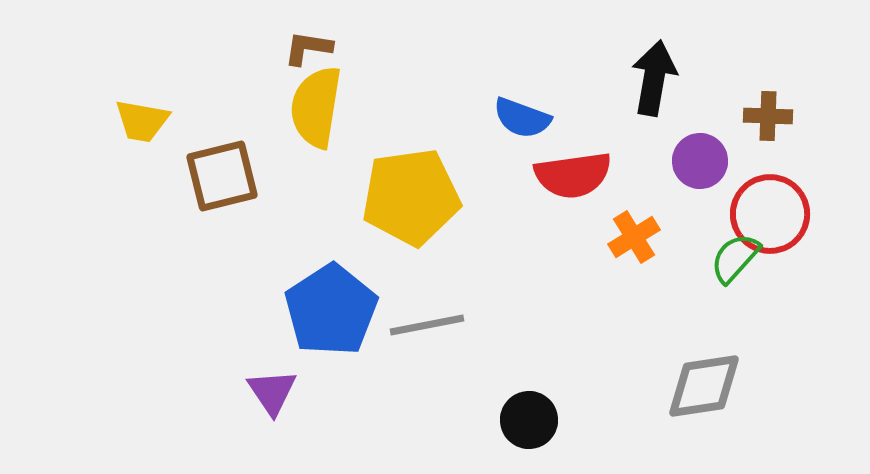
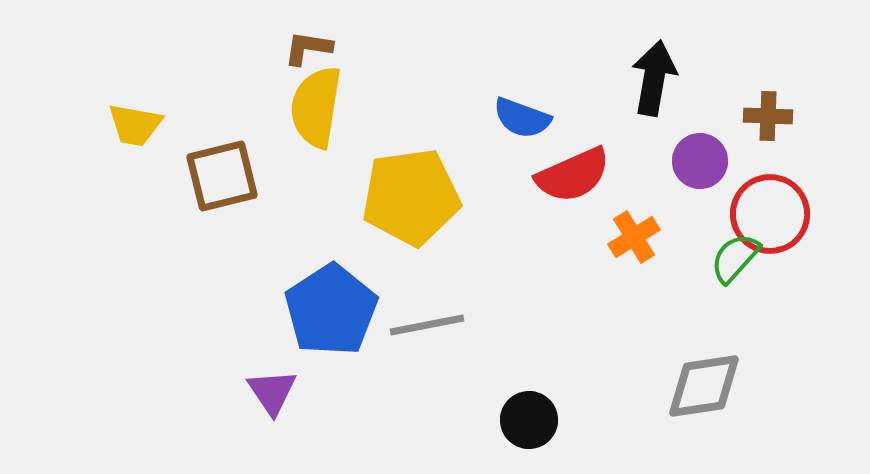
yellow trapezoid: moved 7 px left, 4 px down
red semicircle: rotated 16 degrees counterclockwise
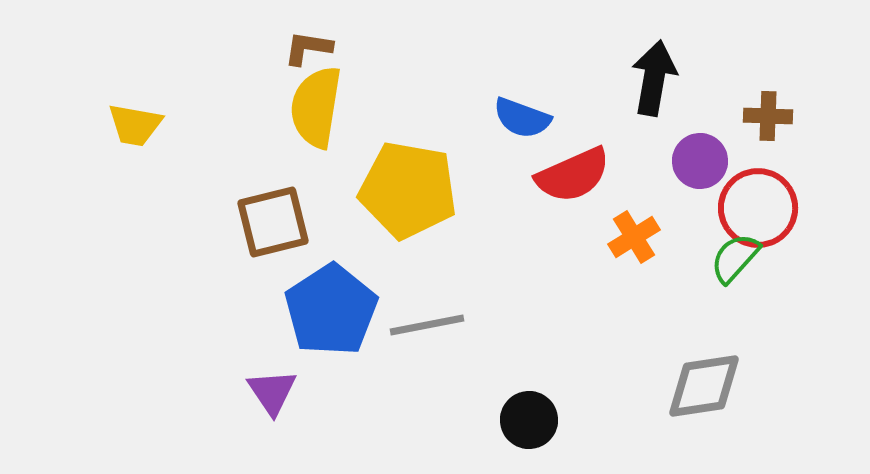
brown square: moved 51 px right, 46 px down
yellow pentagon: moved 3 px left, 7 px up; rotated 18 degrees clockwise
red circle: moved 12 px left, 6 px up
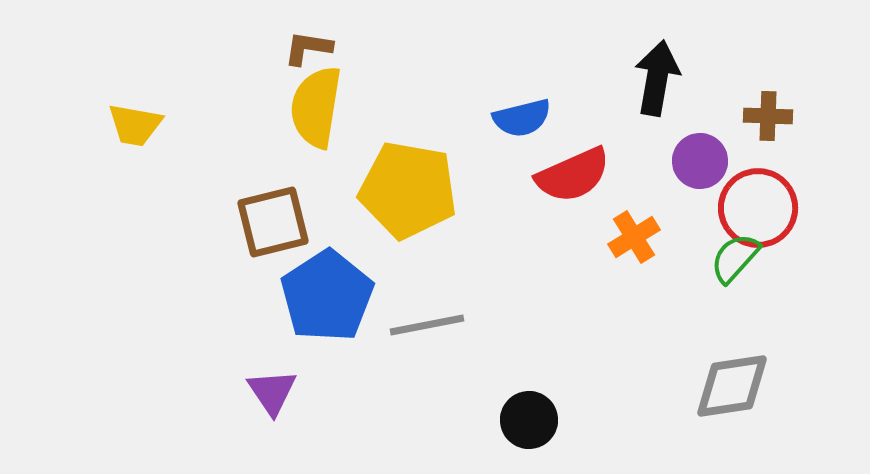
black arrow: moved 3 px right
blue semicircle: rotated 34 degrees counterclockwise
blue pentagon: moved 4 px left, 14 px up
gray diamond: moved 28 px right
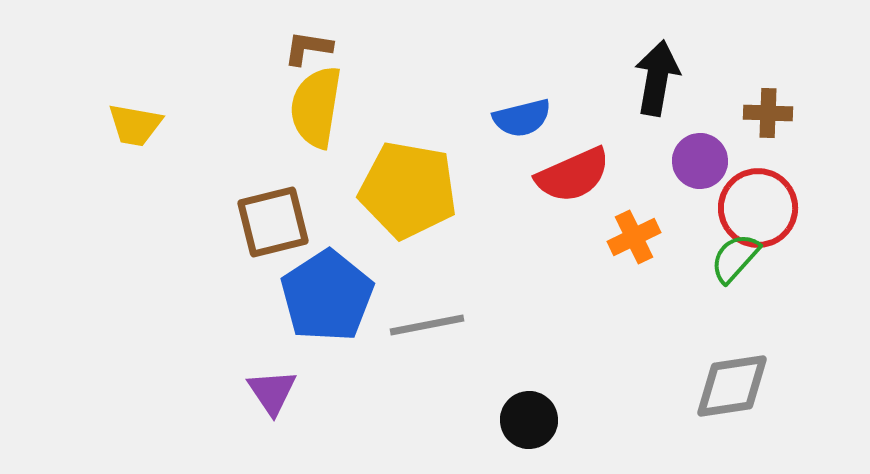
brown cross: moved 3 px up
orange cross: rotated 6 degrees clockwise
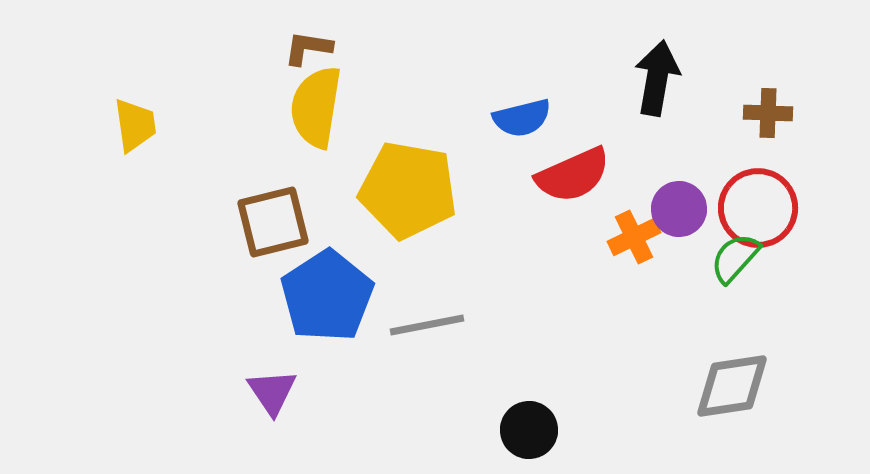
yellow trapezoid: rotated 108 degrees counterclockwise
purple circle: moved 21 px left, 48 px down
black circle: moved 10 px down
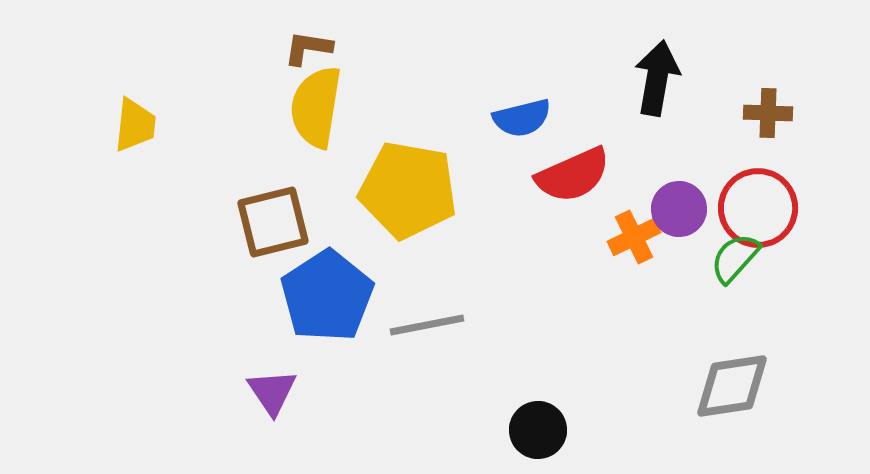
yellow trapezoid: rotated 14 degrees clockwise
black circle: moved 9 px right
